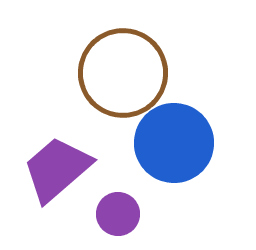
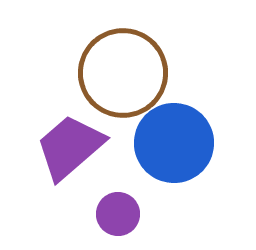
purple trapezoid: moved 13 px right, 22 px up
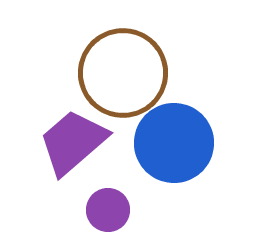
purple trapezoid: moved 3 px right, 5 px up
purple circle: moved 10 px left, 4 px up
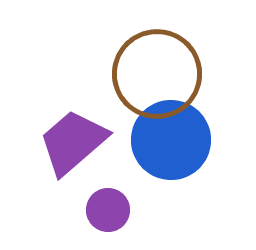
brown circle: moved 34 px right, 1 px down
blue circle: moved 3 px left, 3 px up
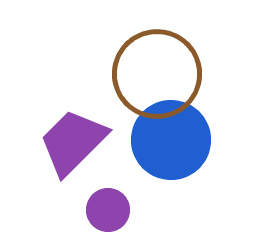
purple trapezoid: rotated 4 degrees counterclockwise
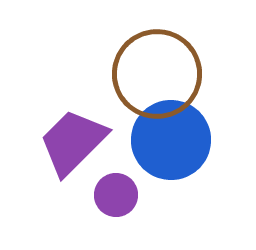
purple circle: moved 8 px right, 15 px up
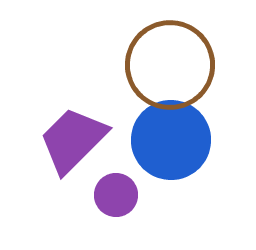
brown circle: moved 13 px right, 9 px up
purple trapezoid: moved 2 px up
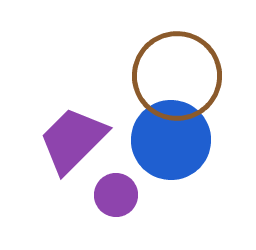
brown circle: moved 7 px right, 11 px down
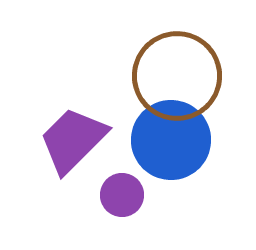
purple circle: moved 6 px right
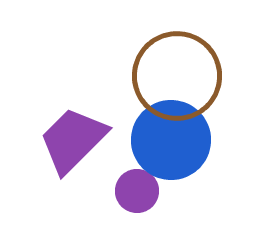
purple circle: moved 15 px right, 4 px up
